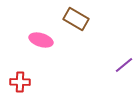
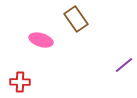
brown rectangle: rotated 25 degrees clockwise
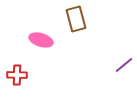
brown rectangle: rotated 20 degrees clockwise
red cross: moved 3 px left, 7 px up
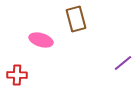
purple line: moved 1 px left, 2 px up
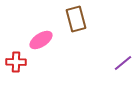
pink ellipse: rotated 50 degrees counterclockwise
red cross: moved 1 px left, 13 px up
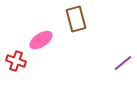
red cross: moved 1 px up; rotated 18 degrees clockwise
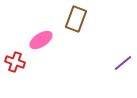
brown rectangle: rotated 35 degrees clockwise
red cross: moved 1 px left, 1 px down
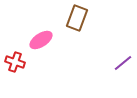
brown rectangle: moved 1 px right, 1 px up
